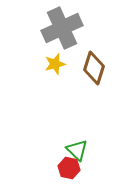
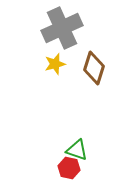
green triangle: rotated 25 degrees counterclockwise
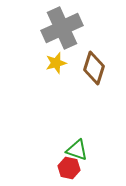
yellow star: moved 1 px right, 1 px up
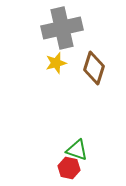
gray cross: rotated 12 degrees clockwise
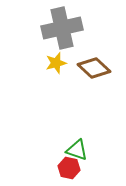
brown diamond: rotated 64 degrees counterclockwise
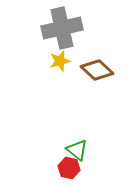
yellow star: moved 4 px right, 2 px up
brown diamond: moved 3 px right, 2 px down
green triangle: rotated 20 degrees clockwise
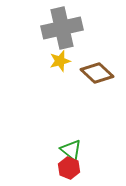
brown diamond: moved 3 px down
green triangle: moved 6 px left
red hexagon: rotated 10 degrees clockwise
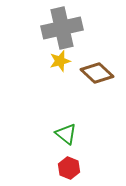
green triangle: moved 5 px left, 16 px up
